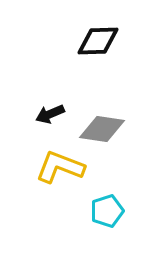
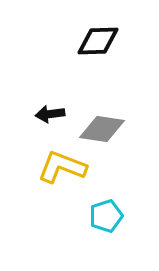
black arrow: rotated 16 degrees clockwise
yellow L-shape: moved 2 px right
cyan pentagon: moved 1 px left, 5 px down
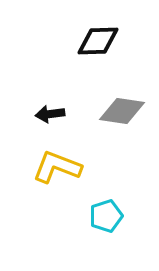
gray diamond: moved 20 px right, 18 px up
yellow L-shape: moved 5 px left
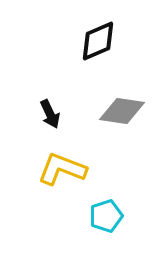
black diamond: rotated 21 degrees counterclockwise
black arrow: rotated 108 degrees counterclockwise
yellow L-shape: moved 5 px right, 2 px down
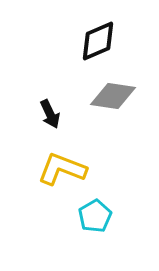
gray diamond: moved 9 px left, 15 px up
cyan pentagon: moved 11 px left; rotated 12 degrees counterclockwise
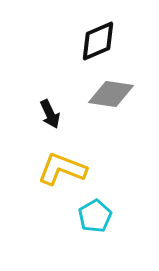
gray diamond: moved 2 px left, 2 px up
